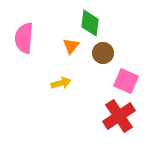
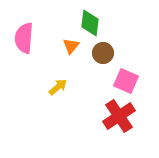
yellow arrow: moved 3 px left, 4 px down; rotated 24 degrees counterclockwise
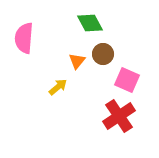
green diamond: rotated 36 degrees counterclockwise
orange triangle: moved 6 px right, 15 px down
brown circle: moved 1 px down
pink square: moved 1 px right, 1 px up
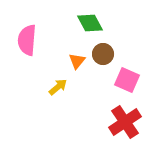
pink semicircle: moved 3 px right, 2 px down
red cross: moved 6 px right, 6 px down
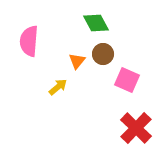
green diamond: moved 6 px right
pink semicircle: moved 2 px right, 1 px down
red cross: moved 11 px right, 6 px down; rotated 12 degrees counterclockwise
